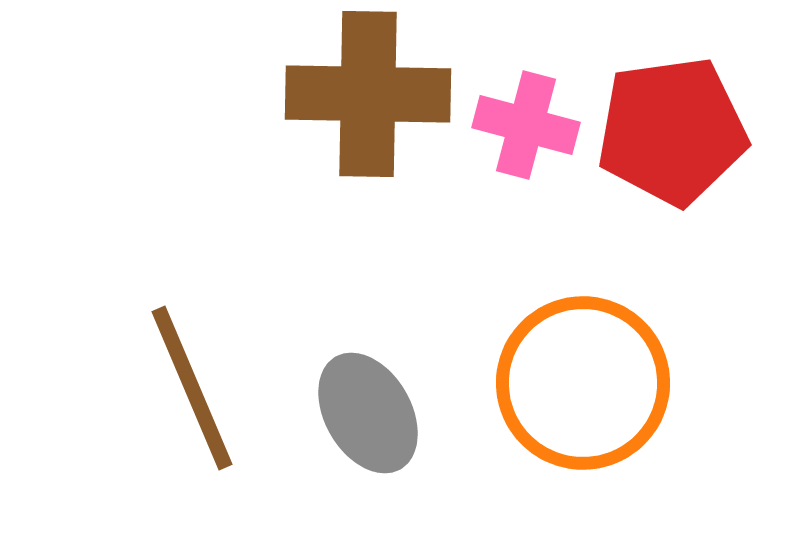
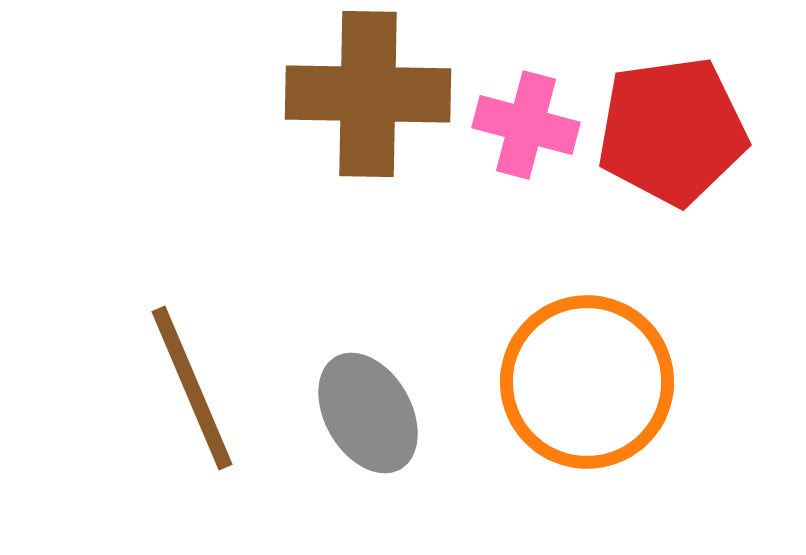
orange circle: moved 4 px right, 1 px up
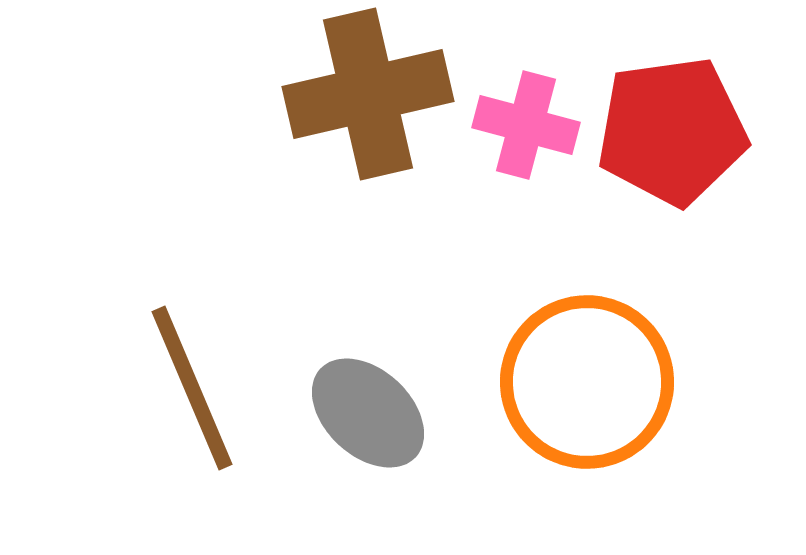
brown cross: rotated 14 degrees counterclockwise
gray ellipse: rotated 17 degrees counterclockwise
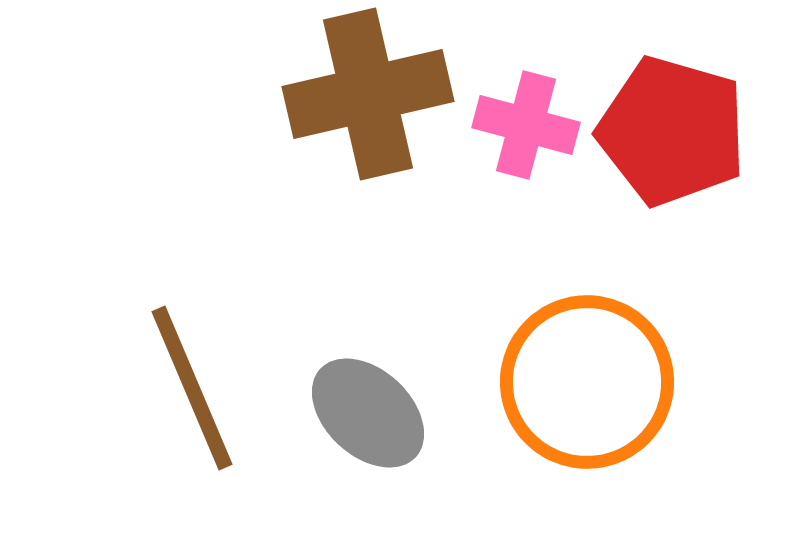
red pentagon: rotated 24 degrees clockwise
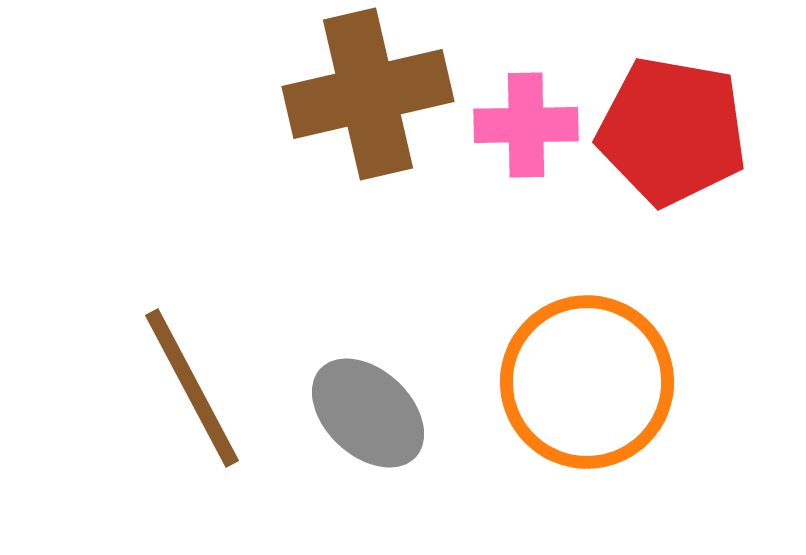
pink cross: rotated 16 degrees counterclockwise
red pentagon: rotated 6 degrees counterclockwise
brown line: rotated 5 degrees counterclockwise
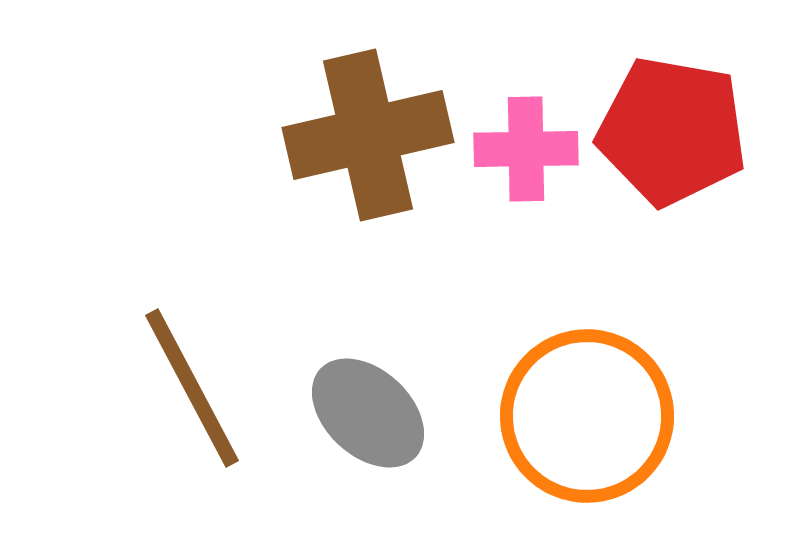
brown cross: moved 41 px down
pink cross: moved 24 px down
orange circle: moved 34 px down
